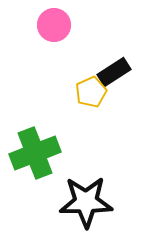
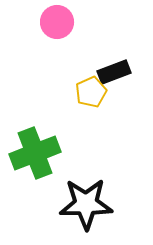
pink circle: moved 3 px right, 3 px up
black rectangle: rotated 12 degrees clockwise
black star: moved 2 px down
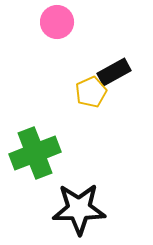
black rectangle: rotated 8 degrees counterclockwise
black star: moved 7 px left, 5 px down
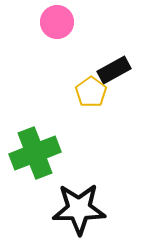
black rectangle: moved 2 px up
yellow pentagon: rotated 12 degrees counterclockwise
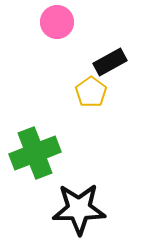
black rectangle: moved 4 px left, 8 px up
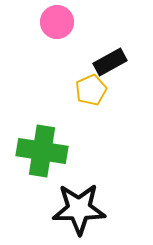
yellow pentagon: moved 2 px up; rotated 12 degrees clockwise
green cross: moved 7 px right, 2 px up; rotated 30 degrees clockwise
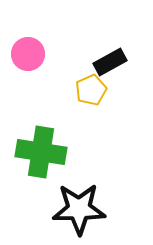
pink circle: moved 29 px left, 32 px down
green cross: moved 1 px left, 1 px down
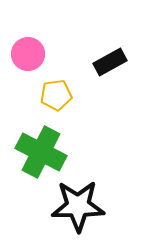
yellow pentagon: moved 35 px left, 5 px down; rotated 16 degrees clockwise
green cross: rotated 18 degrees clockwise
black star: moved 1 px left, 3 px up
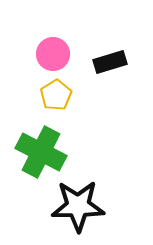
pink circle: moved 25 px right
black rectangle: rotated 12 degrees clockwise
yellow pentagon: rotated 24 degrees counterclockwise
